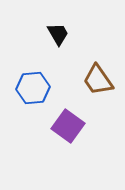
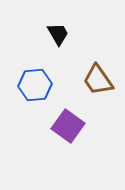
blue hexagon: moved 2 px right, 3 px up
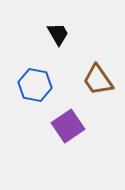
blue hexagon: rotated 16 degrees clockwise
purple square: rotated 20 degrees clockwise
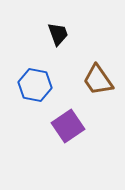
black trapezoid: rotated 10 degrees clockwise
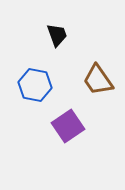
black trapezoid: moved 1 px left, 1 px down
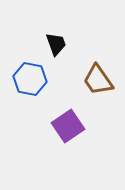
black trapezoid: moved 1 px left, 9 px down
blue hexagon: moved 5 px left, 6 px up
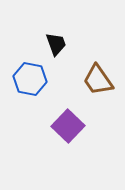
purple square: rotated 12 degrees counterclockwise
